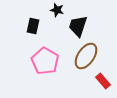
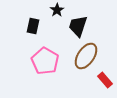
black star: rotated 24 degrees clockwise
red rectangle: moved 2 px right, 1 px up
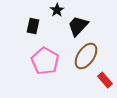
black trapezoid: rotated 25 degrees clockwise
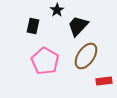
red rectangle: moved 1 px left, 1 px down; rotated 56 degrees counterclockwise
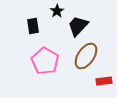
black star: moved 1 px down
black rectangle: rotated 21 degrees counterclockwise
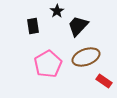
brown ellipse: moved 1 px down; rotated 36 degrees clockwise
pink pentagon: moved 3 px right, 3 px down; rotated 12 degrees clockwise
red rectangle: rotated 42 degrees clockwise
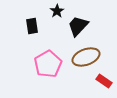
black rectangle: moved 1 px left
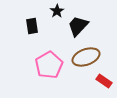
pink pentagon: moved 1 px right, 1 px down
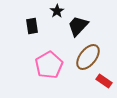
brown ellipse: moved 2 px right; rotated 32 degrees counterclockwise
